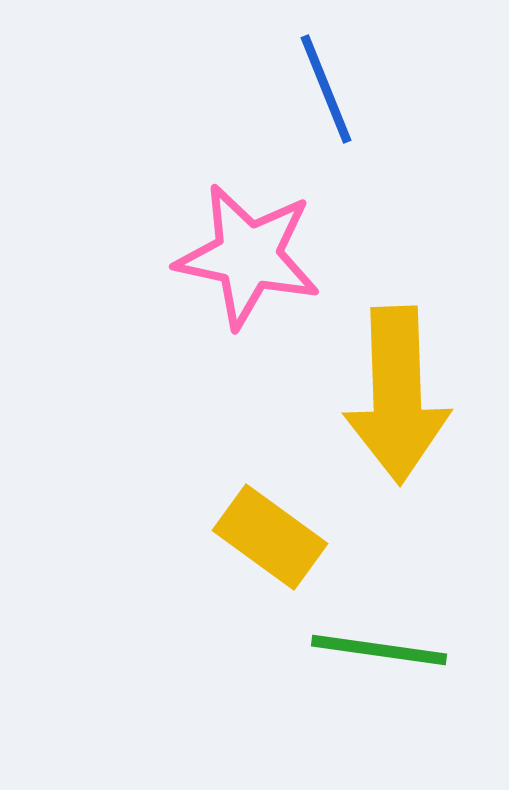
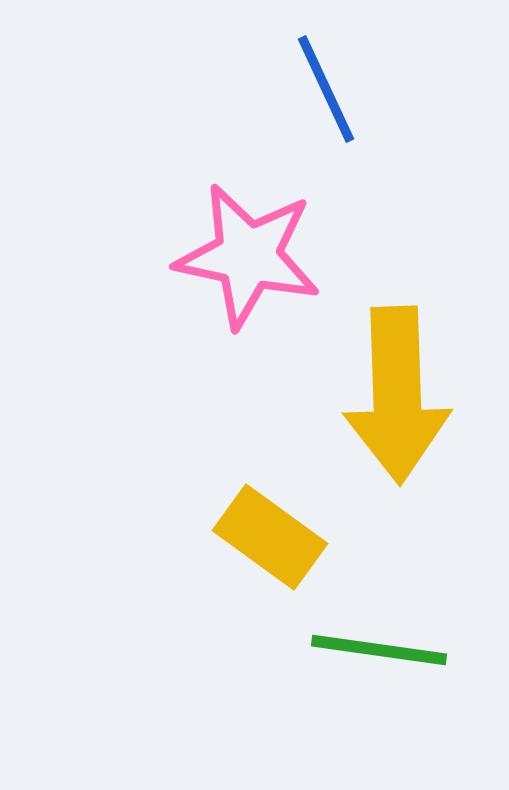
blue line: rotated 3 degrees counterclockwise
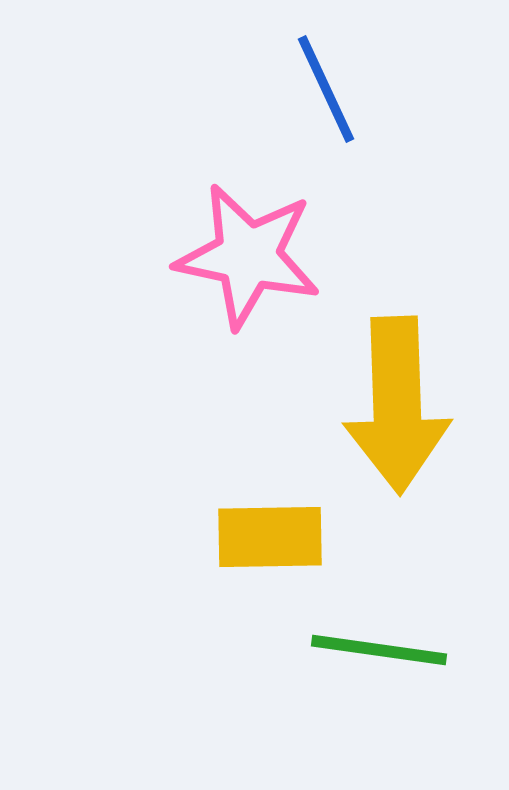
yellow arrow: moved 10 px down
yellow rectangle: rotated 37 degrees counterclockwise
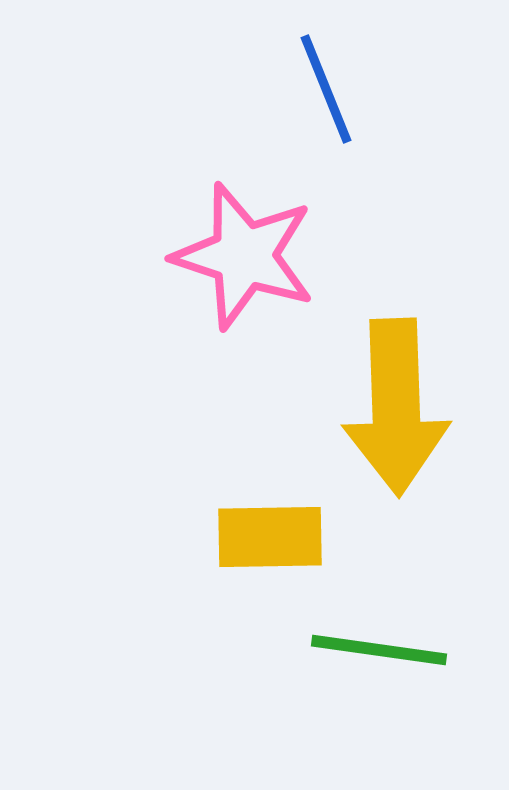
blue line: rotated 3 degrees clockwise
pink star: moved 4 px left; rotated 6 degrees clockwise
yellow arrow: moved 1 px left, 2 px down
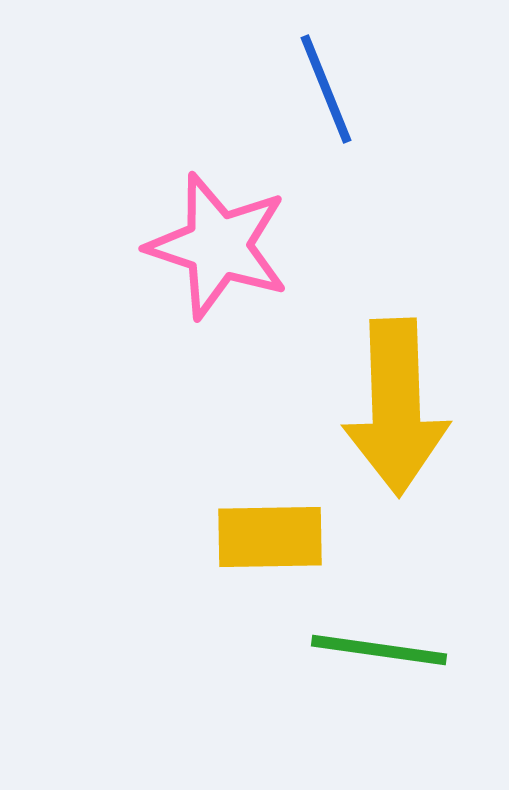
pink star: moved 26 px left, 10 px up
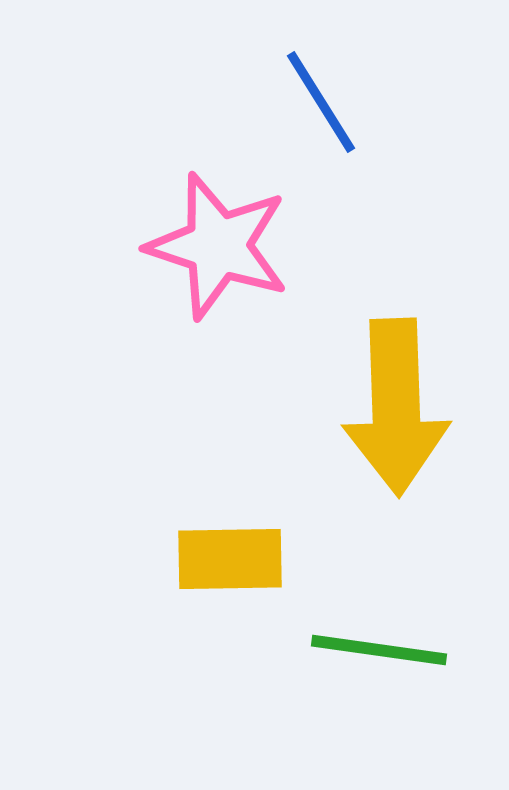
blue line: moved 5 px left, 13 px down; rotated 10 degrees counterclockwise
yellow rectangle: moved 40 px left, 22 px down
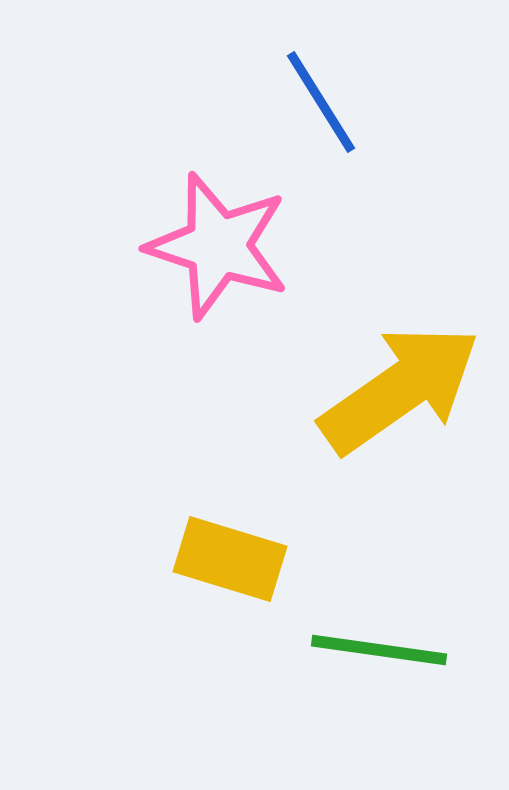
yellow arrow: moved 4 px right, 18 px up; rotated 123 degrees counterclockwise
yellow rectangle: rotated 18 degrees clockwise
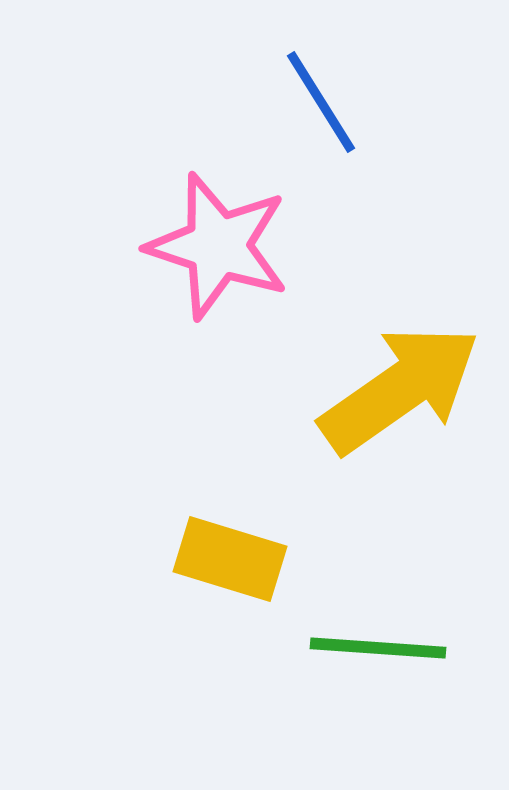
green line: moved 1 px left, 2 px up; rotated 4 degrees counterclockwise
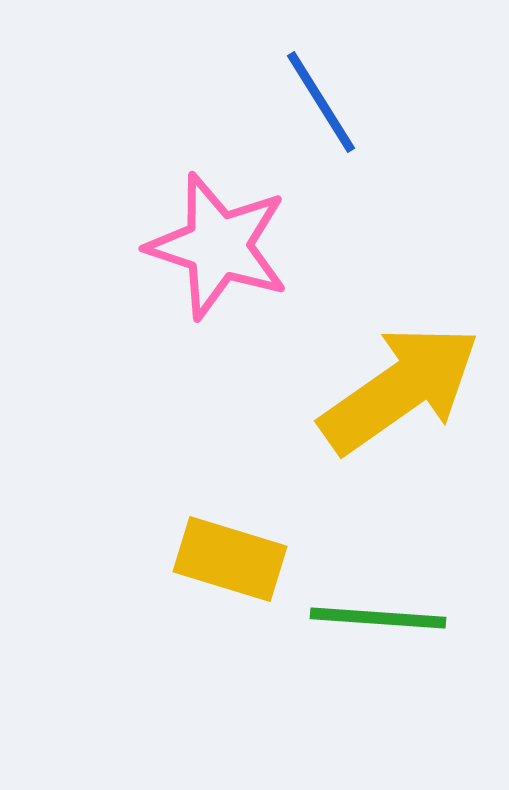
green line: moved 30 px up
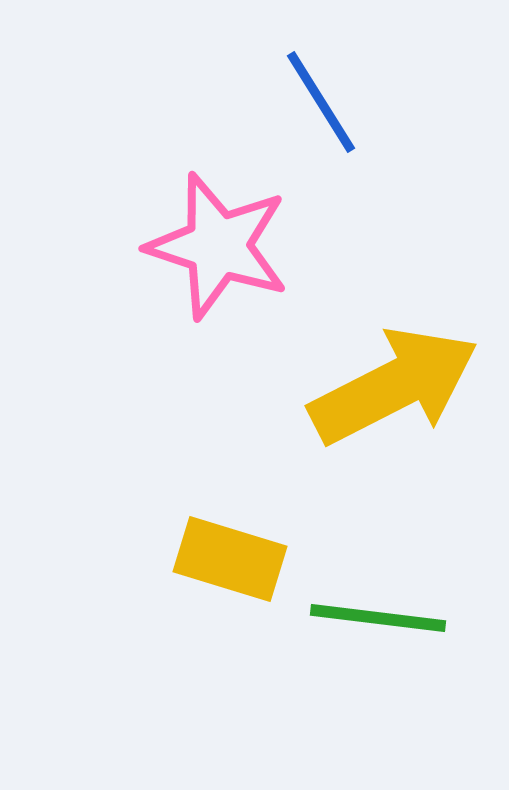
yellow arrow: moved 6 px left, 3 px up; rotated 8 degrees clockwise
green line: rotated 3 degrees clockwise
